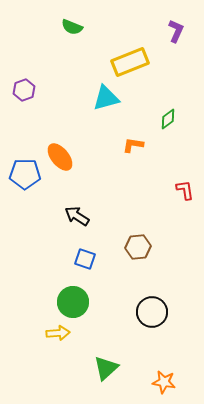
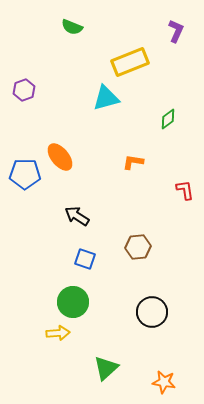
orange L-shape: moved 17 px down
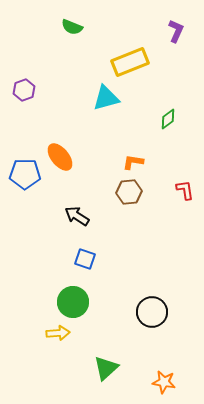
brown hexagon: moved 9 px left, 55 px up
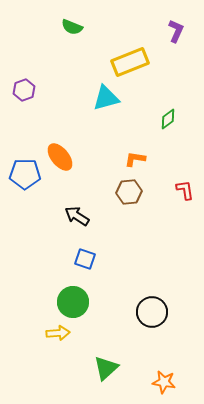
orange L-shape: moved 2 px right, 3 px up
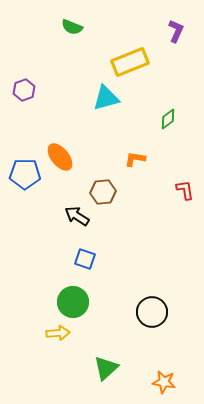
brown hexagon: moved 26 px left
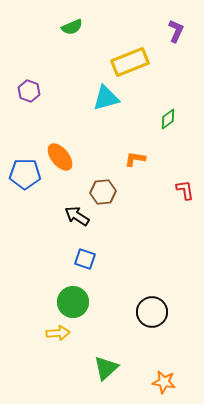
green semicircle: rotated 45 degrees counterclockwise
purple hexagon: moved 5 px right, 1 px down; rotated 20 degrees counterclockwise
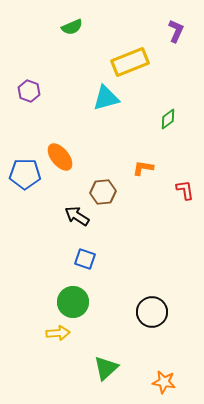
orange L-shape: moved 8 px right, 9 px down
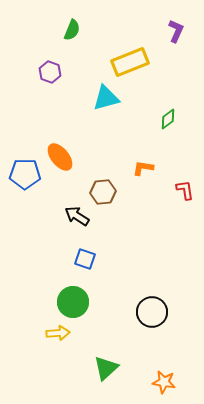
green semicircle: moved 3 px down; rotated 45 degrees counterclockwise
purple hexagon: moved 21 px right, 19 px up
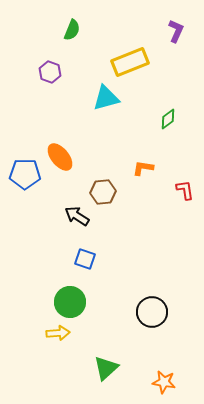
green circle: moved 3 px left
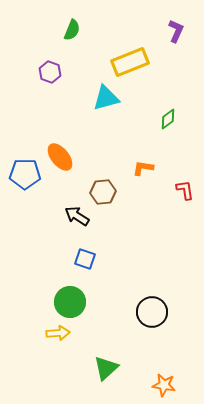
orange star: moved 3 px down
